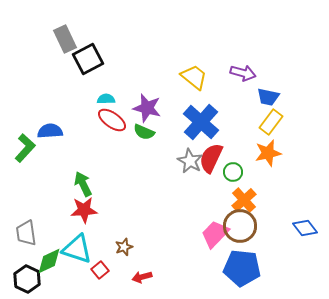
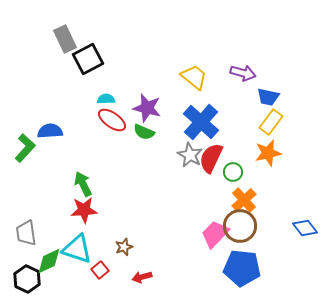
gray star: moved 6 px up
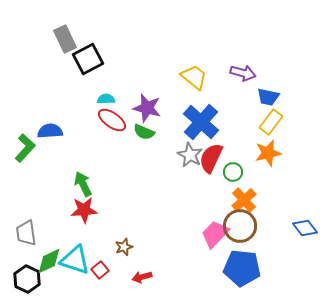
cyan triangle: moved 2 px left, 11 px down
